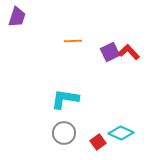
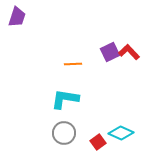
orange line: moved 23 px down
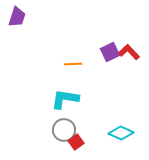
gray circle: moved 3 px up
red square: moved 22 px left
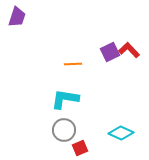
red L-shape: moved 2 px up
red square: moved 4 px right, 6 px down; rotated 14 degrees clockwise
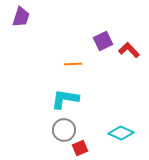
purple trapezoid: moved 4 px right
purple square: moved 7 px left, 11 px up
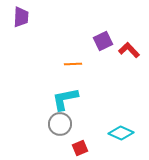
purple trapezoid: rotated 15 degrees counterclockwise
cyan L-shape: rotated 20 degrees counterclockwise
gray circle: moved 4 px left, 6 px up
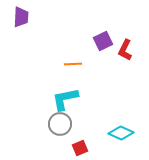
red L-shape: moved 4 px left; rotated 110 degrees counterclockwise
